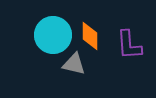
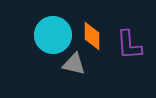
orange diamond: moved 2 px right
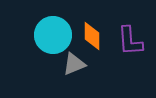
purple L-shape: moved 1 px right, 4 px up
gray triangle: rotated 35 degrees counterclockwise
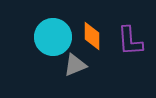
cyan circle: moved 2 px down
gray triangle: moved 1 px right, 1 px down
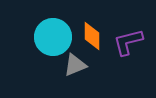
purple L-shape: moved 2 px left, 1 px down; rotated 80 degrees clockwise
